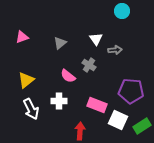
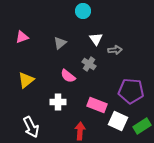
cyan circle: moved 39 px left
gray cross: moved 1 px up
white cross: moved 1 px left, 1 px down
white arrow: moved 18 px down
white square: moved 1 px down
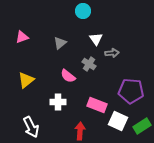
gray arrow: moved 3 px left, 3 px down
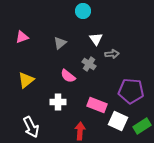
gray arrow: moved 1 px down
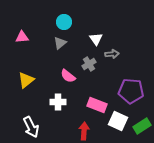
cyan circle: moved 19 px left, 11 px down
pink triangle: rotated 16 degrees clockwise
gray cross: rotated 24 degrees clockwise
red arrow: moved 4 px right
